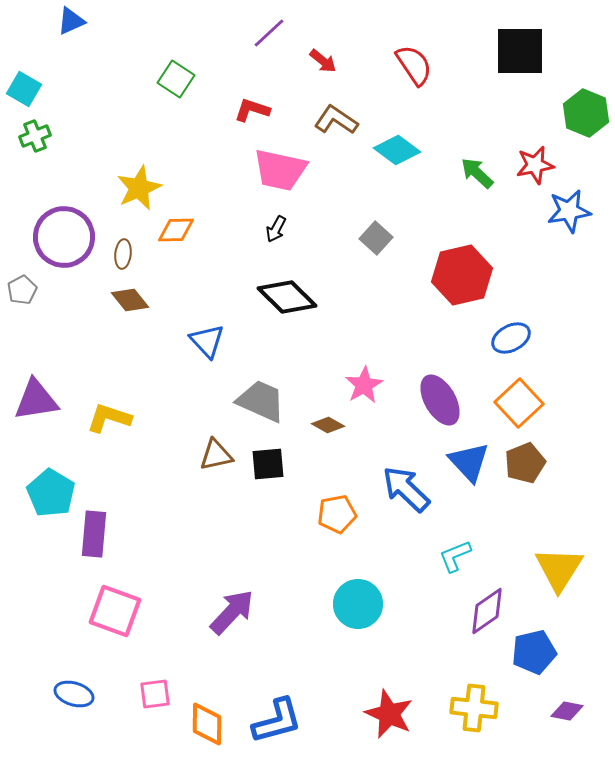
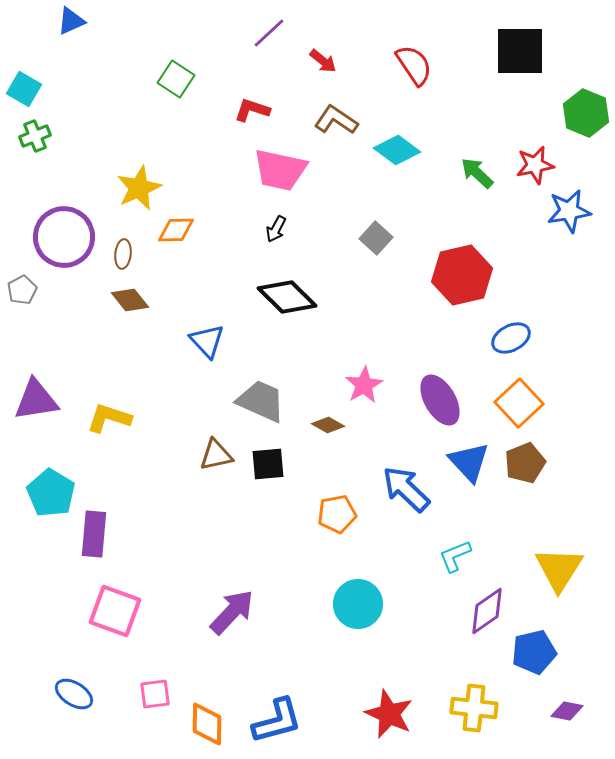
blue ellipse at (74, 694): rotated 15 degrees clockwise
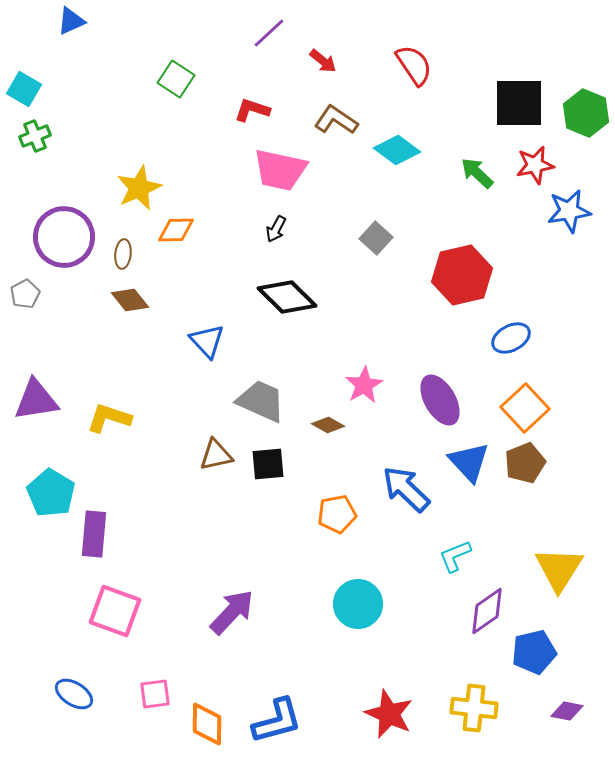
black square at (520, 51): moved 1 px left, 52 px down
gray pentagon at (22, 290): moved 3 px right, 4 px down
orange square at (519, 403): moved 6 px right, 5 px down
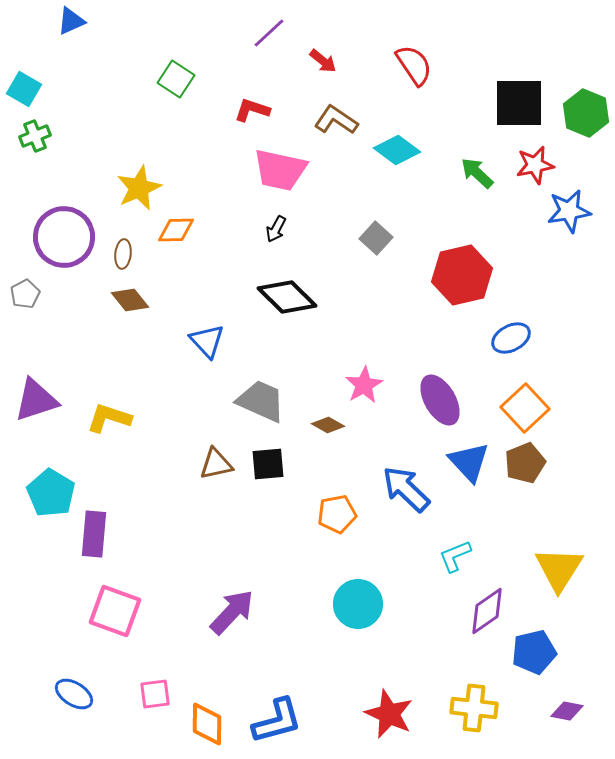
purple triangle at (36, 400): rotated 9 degrees counterclockwise
brown triangle at (216, 455): moved 9 px down
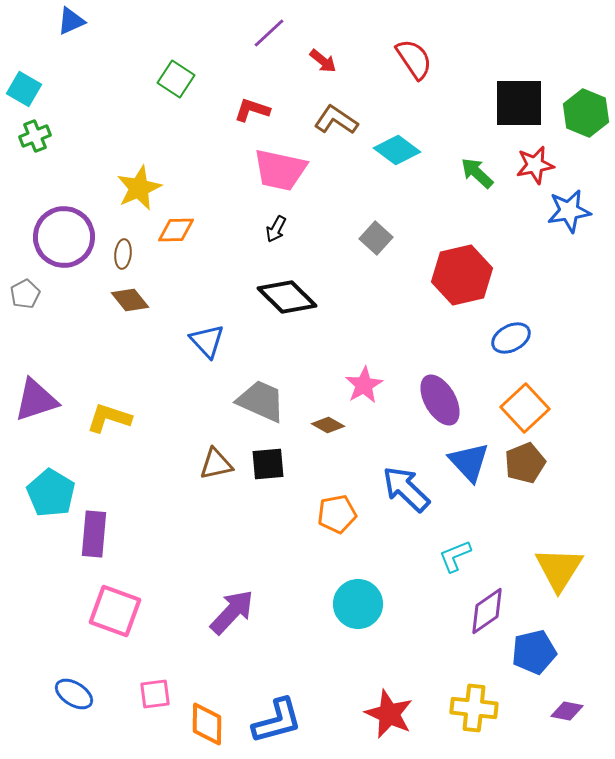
red semicircle at (414, 65): moved 6 px up
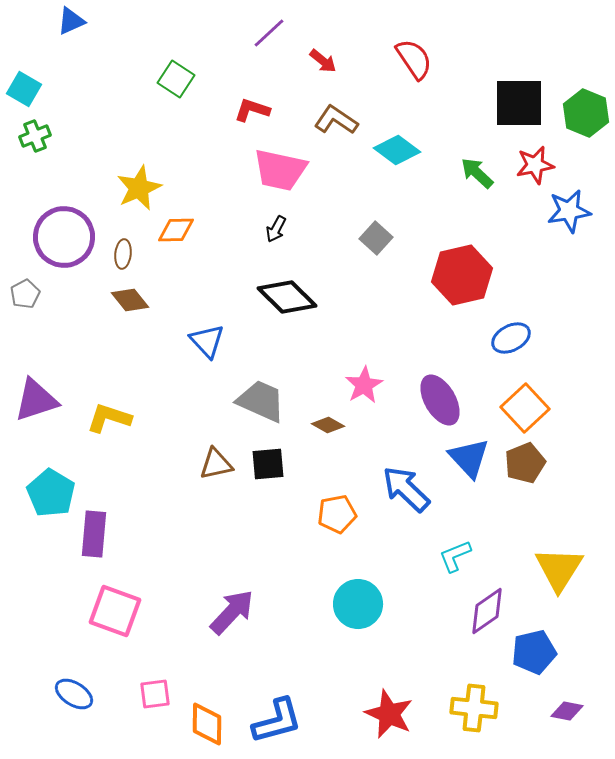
blue triangle at (469, 462): moved 4 px up
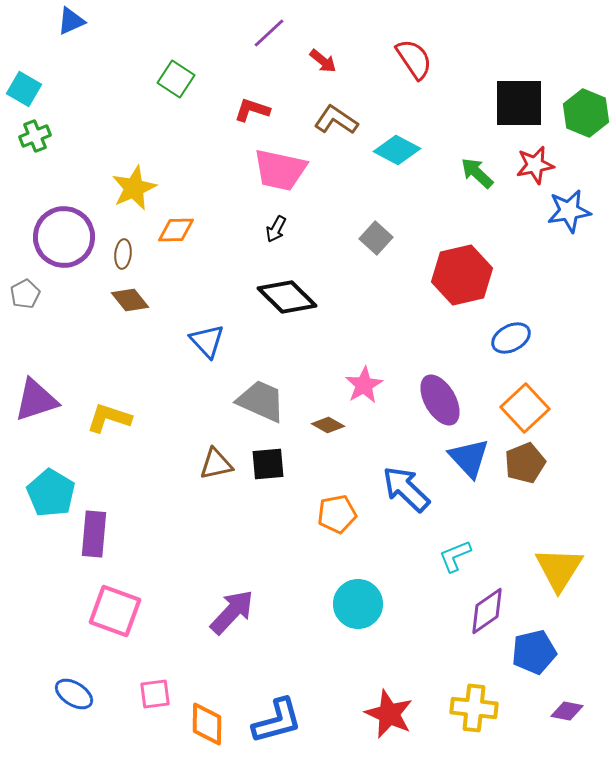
cyan diamond at (397, 150): rotated 9 degrees counterclockwise
yellow star at (139, 188): moved 5 px left
